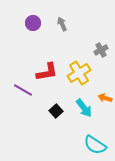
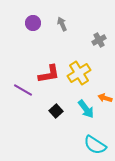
gray cross: moved 2 px left, 10 px up
red L-shape: moved 2 px right, 2 px down
cyan arrow: moved 2 px right, 1 px down
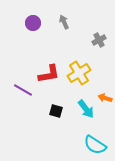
gray arrow: moved 2 px right, 2 px up
black square: rotated 32 degrees counterclockwise
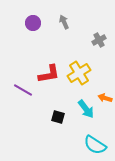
black square: moved 2 px right, 6 px down
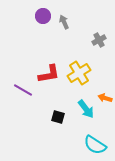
purple circle: moved 10 px right, 7 px up
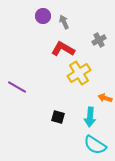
red L-shape: moved 14 px right, 25 px up; rotated 140 degrees counterclockwise
purple line: moved 6 px left, 3 px up
cyan arrow: moved 4 px right, 8 px down; rotated 42 degrees clockwise
